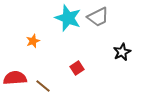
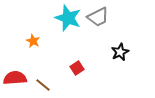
orange star: rotated 24 degrees counterclockwise
black star: moved 2 px left
brown line: moved 1 px up
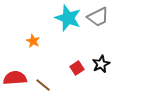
black star: moved 19 px left, 12 px down
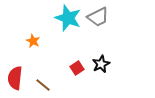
red semicircle: rotated 80 degrees counterclockwise
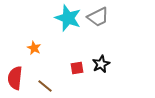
orange star: moved 1 px right, 7 px down
red square: rotated 24 degrees clockwise
brown line: moved 2 px right, 1 px down
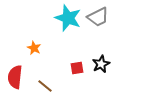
red semicircle: moved 1 px up
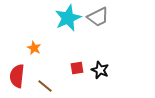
cyan star: rotated 28 degrees clockwise
black star: moved 1 px left, 6 px down; rotated 24 degrees counterclockwise
red semicircle: moved 2 px right, 1 px up
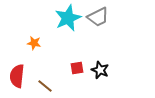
orange star: moved 5 px up; rotated 16 degrees counterclockwise
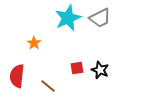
gray trapezoid: moved 2 px right, 1 px down
orange star: rotated 24 degrees clockwise
brown line: moved 3 px right
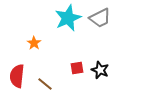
brown line: moved 3 px left, 2 px up
